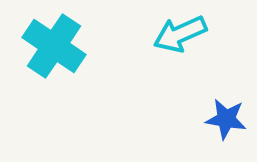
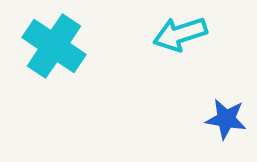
cyan arrow: rotated 6 degrees clockwise
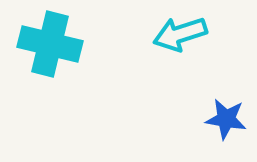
cyan cross: moved 4 px left, 2 px up; rotated 20 degrees counterclockwise
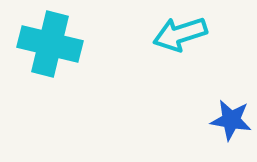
blue star: moved 5 px right, 1 px down
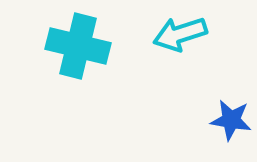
cyan cross: moved 28 px right, 2 px down
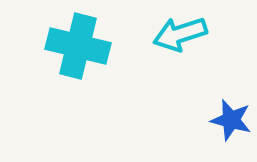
blue star: rotated 6 degrees clockwise
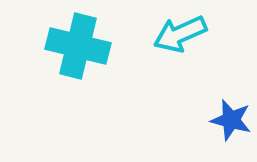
cyan arrow: rotated 6 degrees counterclockwise
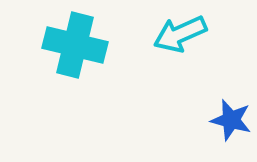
cyan cross: moved 3 px left, 1 px up
